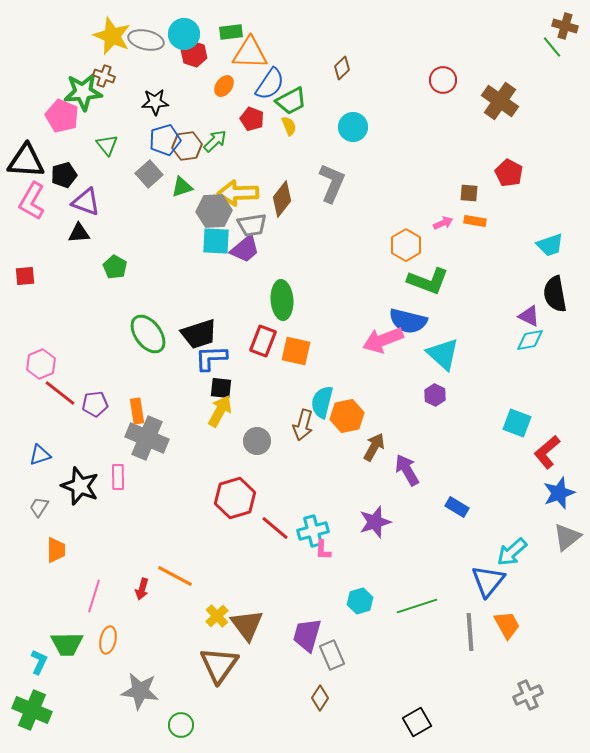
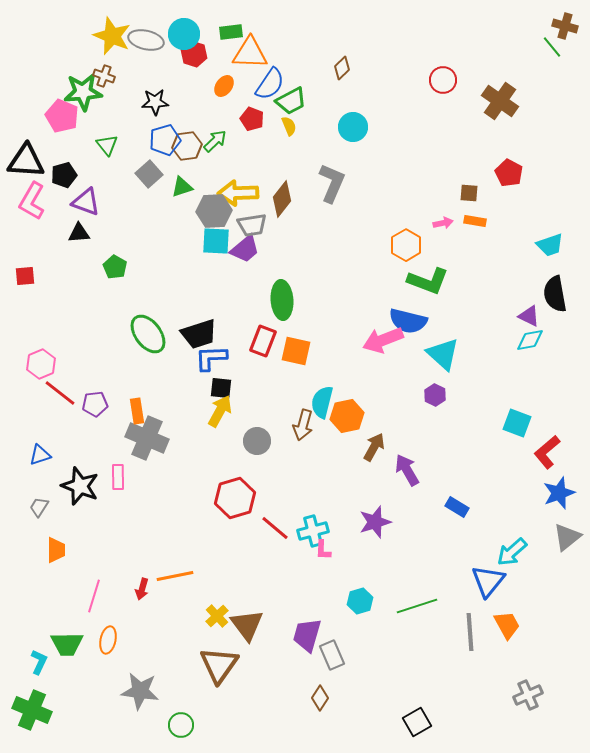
pink arrow at (443, 223): rotated 12 degrees clockwise
orange line at (175, 576): rotated 39 degrees counterclockwise
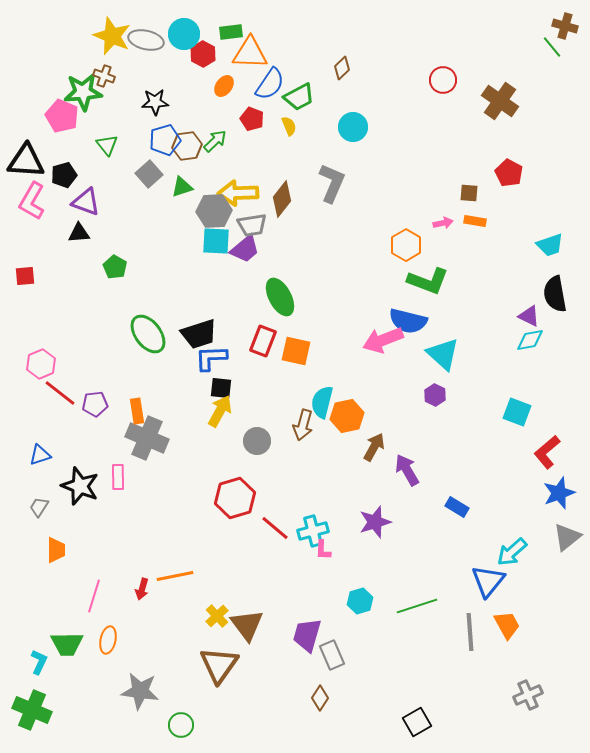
red hexagon at (194, 54): moved 9 px right; rotated 10 degrees clockwise
green trapezoid at (291, 101): moved 8 px right, 4 px up
green ellipse at (282, 300): moved 2 px left, 3 px up; rotated 24 degrees counterclockwise
cyan square at (517, 423): moved 11 px up
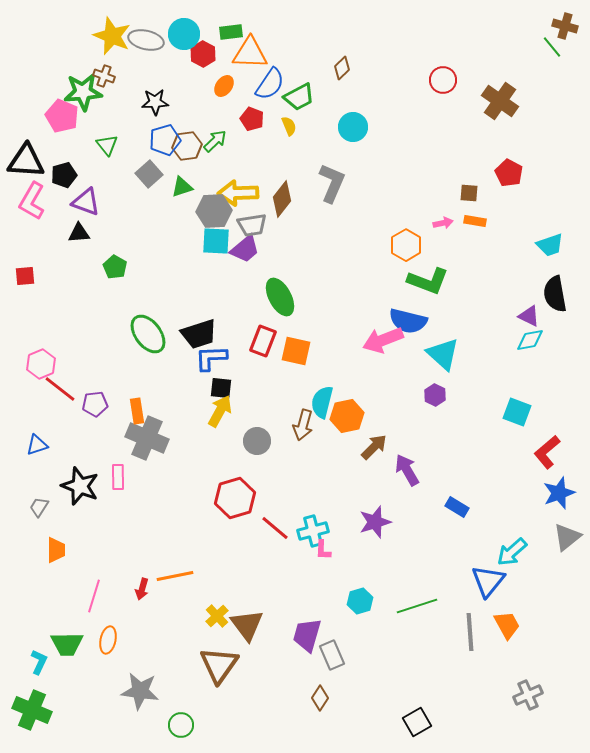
red line at (60, 393): moved 4 px up
brown arrow at (374, 447): rotated 16 degrees clockwise
blue triangle at (40, 455): moved 3 px left, 10 px up
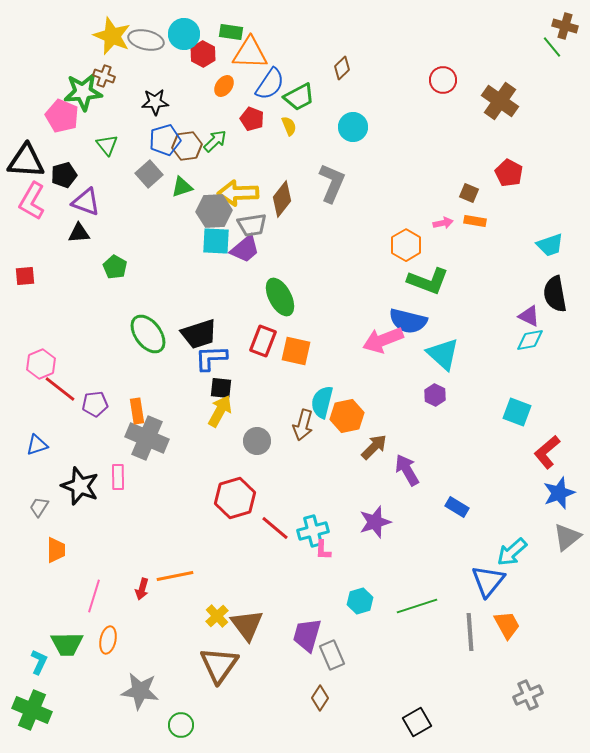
green rectangle at (231, 32): rotated 15 degrees clockwise
brown square at (469, 193): rotated 18 degrees clockwise
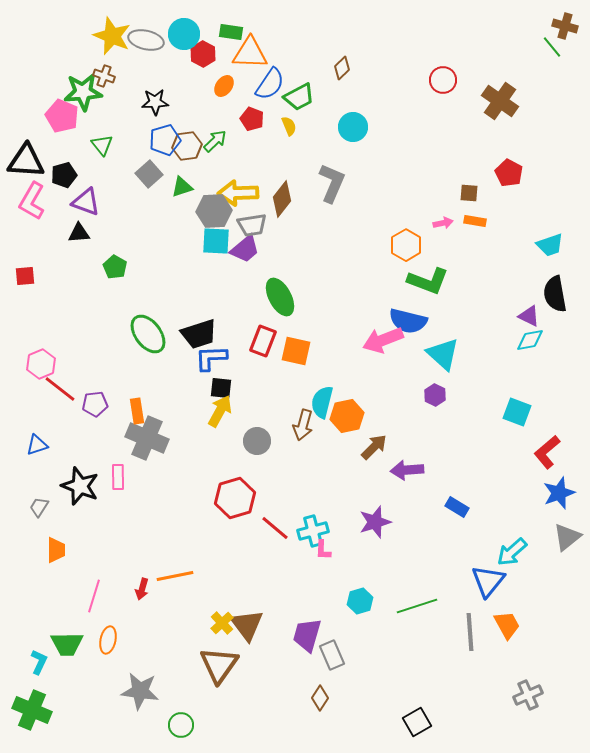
green triangle at (107, 145): moved 5 px left
brown square at (469, 193): rotated 18 degrees counterclockwise
purple arrow at (407, 470): rotated 64 degrees counterclockwise
yellow cross at (217, 616): moved 5 px right, 7 px down
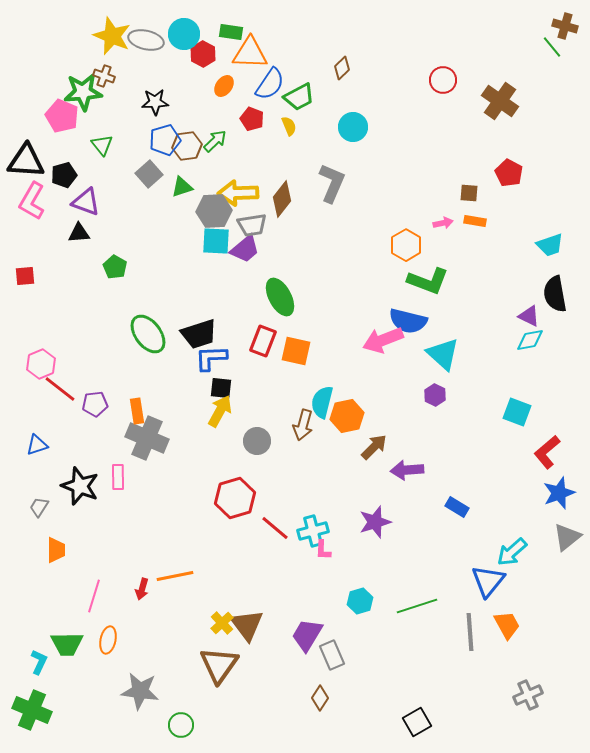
purple trapezoid at (307, 635): rotated 15 degrees clockwise
